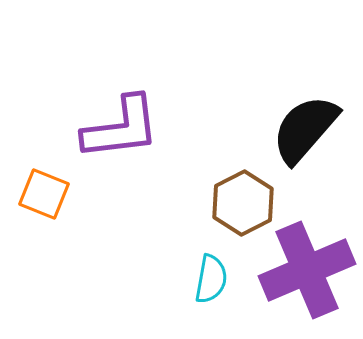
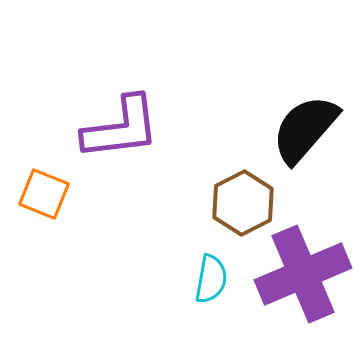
purple cross: moved 4 px left, 4 px down
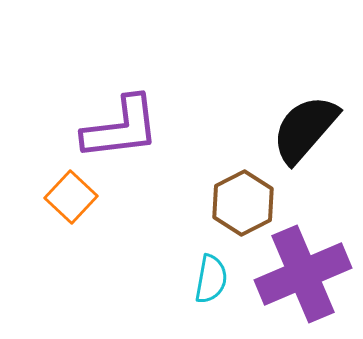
orange square: moved 27 px right, 3 px down; rotated 21 degrees clockwise
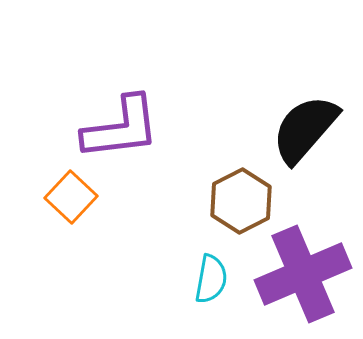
brown hexagon: moved 2 px left, 2 px up
